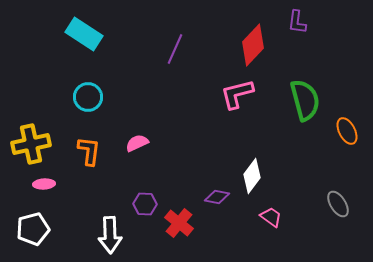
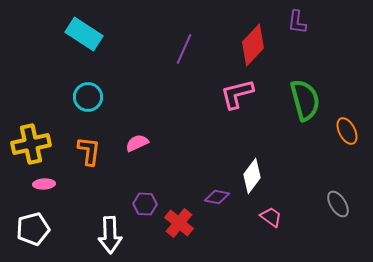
purple line: moved 9 px right
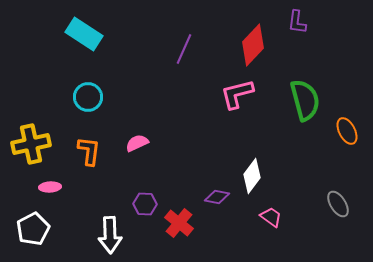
pink ellipse: moved 6 px right, 3 px down
white pentagon: rotated 12 degrees counterclockwise
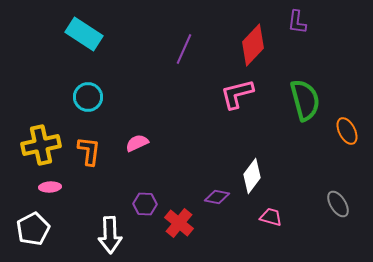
yellow cross: moved 10 px right, 1 px down
pink trapezoid: rotated 20 degrees counterclockwise
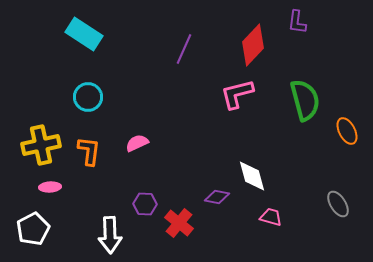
white diamond: rotated 52 degrees counterclockwise
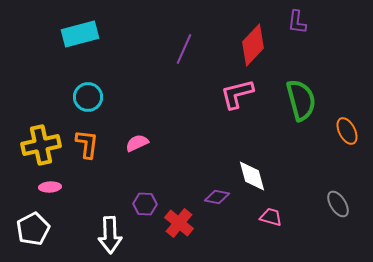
cyan rectangle: moved 4 px left; rotated 48 degrees counterclockwise
green semicircle: moved 4 px left
orange L-shape: moved 2 px left, 7 px up
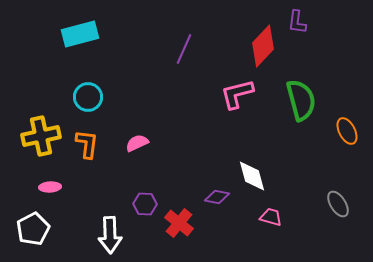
red diamond: moved 10 px right, 1 px down
yellow cross: moved 9 px up
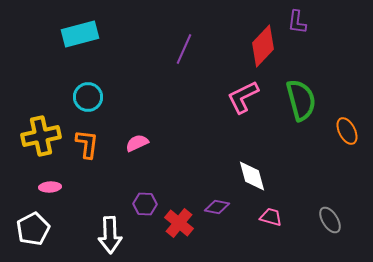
pink L-shape: moved 6 px right, 3 px down; rotated 12 degrees counterclockwise
purple diamond: moved 10 px down
gray ellipse: moved 8 px left, 16 px down
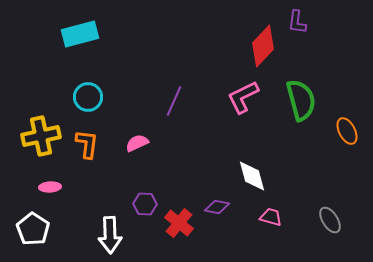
purple line: moved 10 px left, 52 px down
white pentagon: rotated 12 degrees counterclockwise
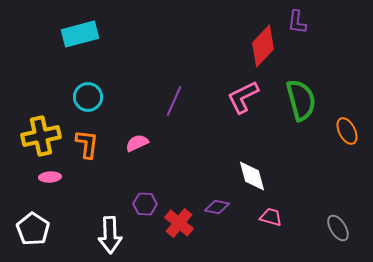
pink ellipse: moved 10 px up
gray ellipse: moved 8 px right, 8 px down
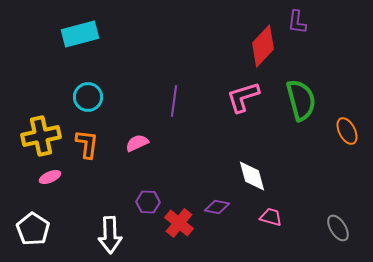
pink L-shape: rotated 9 degrees clockwise
purple line: rotated 16 degrees counterclockwise
pink ellipse: rotated 20 degrees counterclockwise
purple hexagon: moved 3 px right, 2 px up
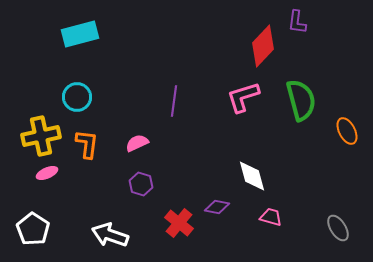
cyan circle: moved 11 px left
pink ellipse: moved 3 px left, 4 px up
purple hexagon: moved 7 px left, 18 px up; rotated 15 degrees clockwise
white arrow: rotated 111 degrees clockwise
